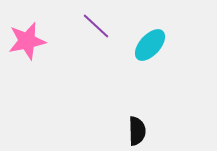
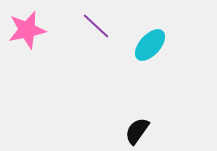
pink star: moved 11 px up
black semicircle: rotated 144 degrees counterclockwise
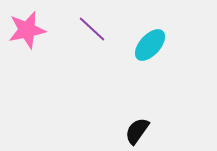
purple line: moved 4 px left, 3 px down
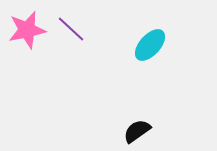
purple line: moved 21 px left
black semicircle: rotated 20 degrees clockwise
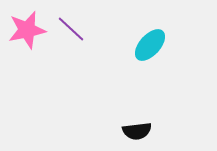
black semicircle: rotated 152 degrees counterclockwise
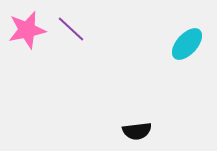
cyan ellipse: moved 37 px right, 1 px up
